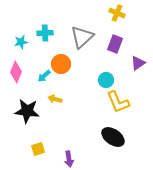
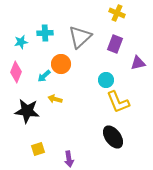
gray triangle: moved 2 px left
purple triangle: rotated 21 degrees clockwise
black ellipse: rotated 20 degrees clockwise
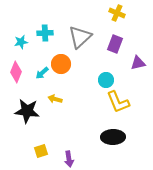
cyan arrow: moved 2 px left, 3 px up
black ellipse: rotated 55 degrees counterclockwise
yellow square: moved 3 px right, 2 px down
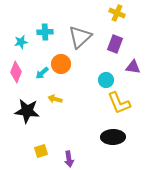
cyan cross: moved 1 px up
purple triangle: moved 5 px left, 4 px down; rotated 21 degrees clockwise
yellow L-shape: moved 1 px right, 1 px down
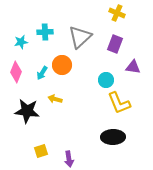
orange circle: moved 1 px right, 1 px down
cyan arrow: rotated 16 degrees counterclockwise
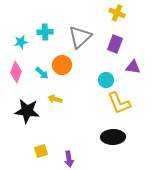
cyan arrow: rotated 80 degrees counterclockwise
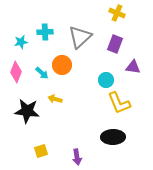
purple arrow: moved 8 px right, 2 px up
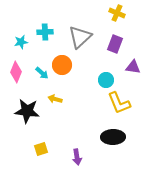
yellow square: moved 2 px up
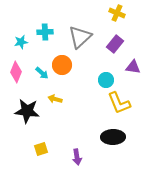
purple rectangle: rotated 18 degrees clockwise
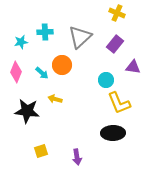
black ellipse: moved 4 px up
yellow square: moved 2 px down
